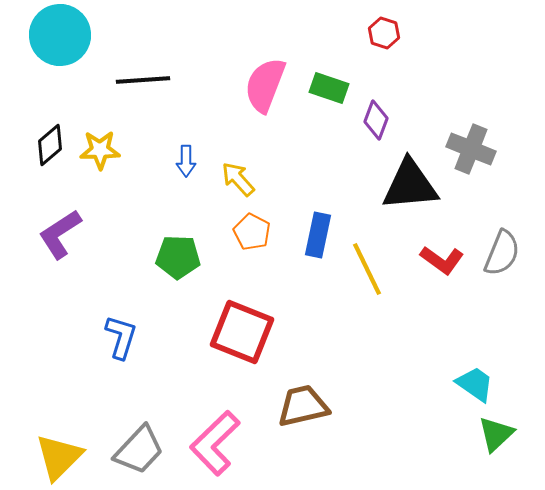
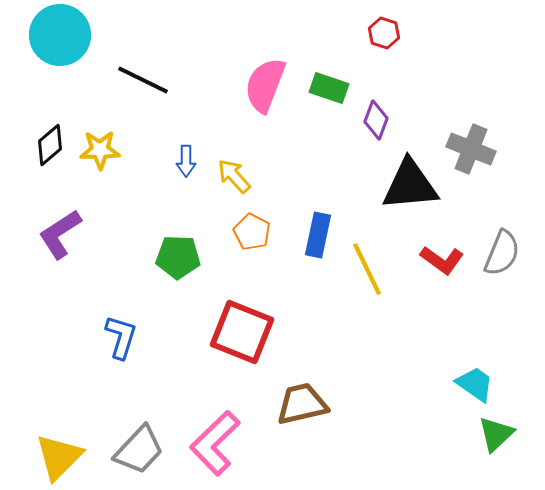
black line: rotated 30 degrees clockwise
yellow arrow: moved 4 px left, 3 px up
brown trapezoid: moved 1 px left, 2 px up
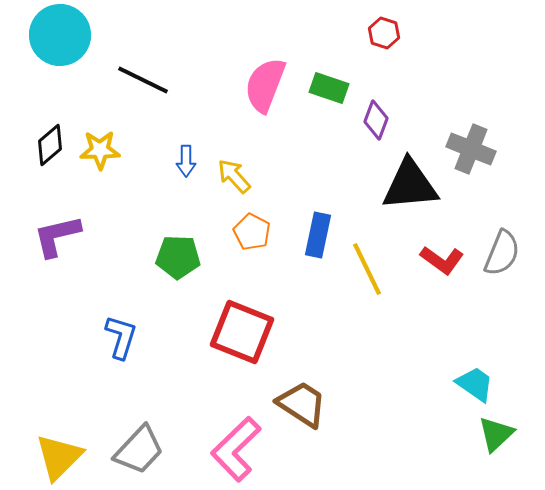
purple L-shape: moved 3 px left, 2 px down; rotated 20 degrees clockwise
brown trapezoid: rotated 46 degrees clockwise
pink L-shape: moved 21 px right, 6 px down
